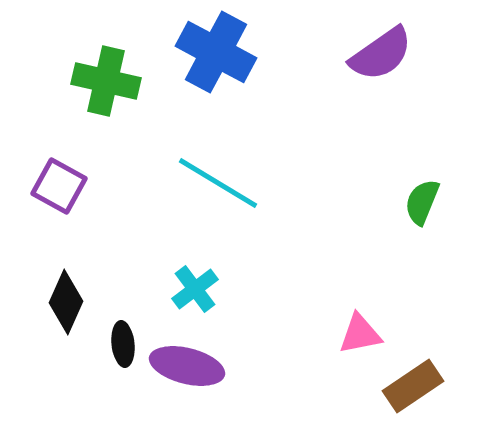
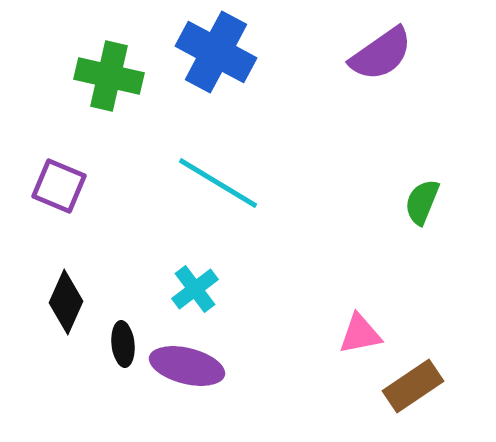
green cross: moved 3 px right, 5 px up
purple square: rotated 6 degrees counterclockwise
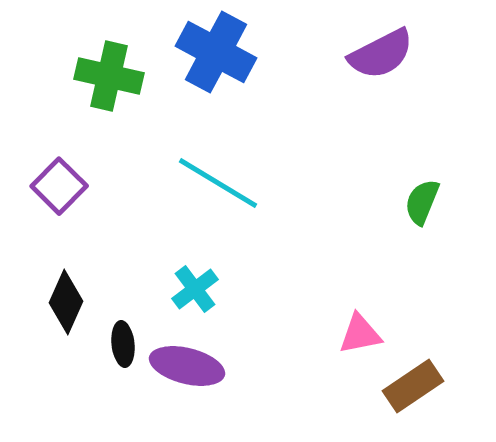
purple semicircle: rotated 8 degrees clockwise
purple square: rotated 22 degrees clockwise
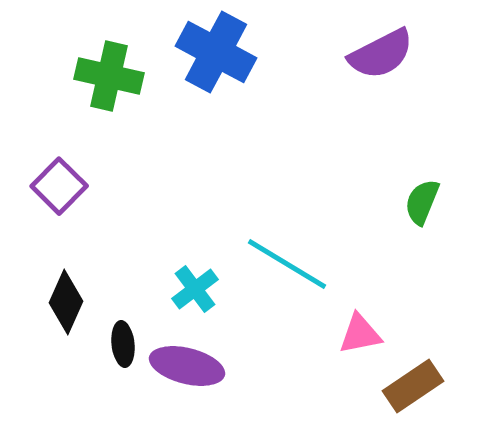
cyan line: moved 69 px right, 81 px down
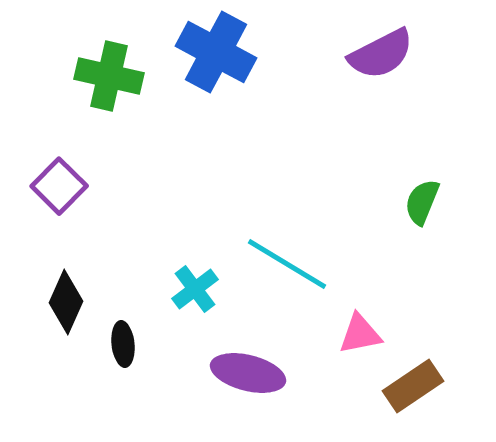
purple ellipse: moved 61 px right, 7 px down
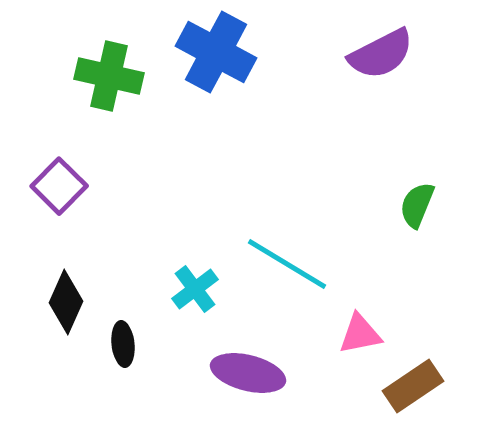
green semicircle: moved 5 px left, 3 px down
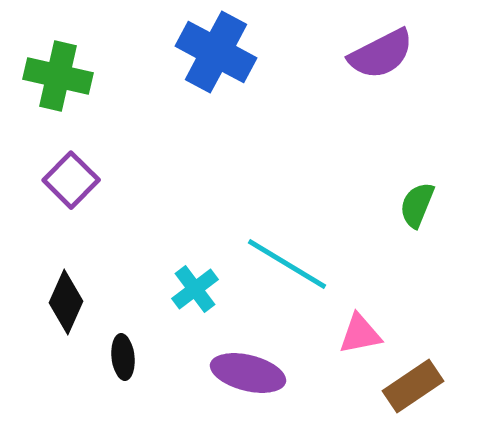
green cross: moved 51 px left
purple square: moved 12 px right, 6 px up
black ellipse: moved 13 px down
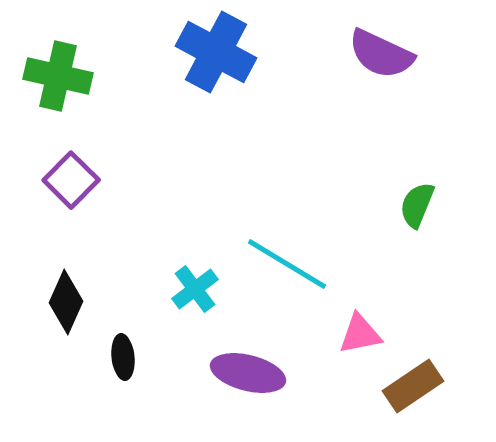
purple semicircle: rotated 52 degrees clockwise
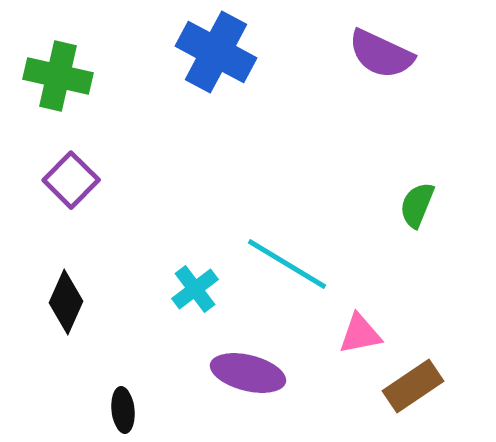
black ellipse: moved 53 px down
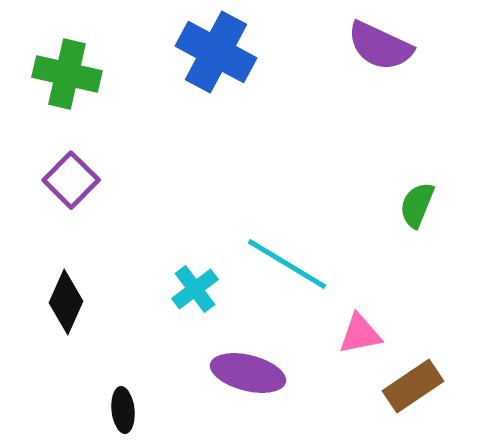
purple semicircle: moved 1 px left, 8 px up
green cross: moved 9 px right, 2 px up
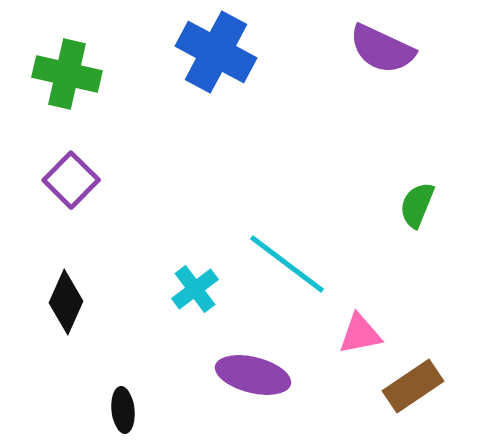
purple semicircle: moved 2 px right, 3 px down
cyan line: rotated 6 degrees clockwise
purple ellipse: moved 5 px right, 2 px down
